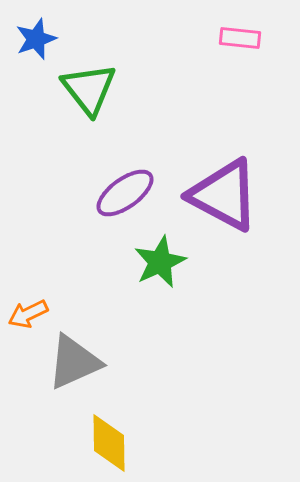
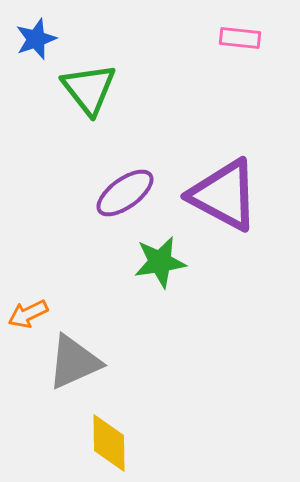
green star: rotated 16 degrees clockwise
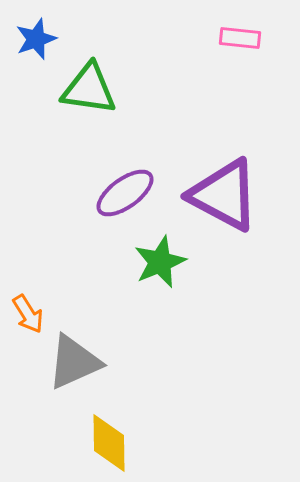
green triangle: rotated 44 degrees counterclockwise
green star: rotated 14 degrees counterclockwise
orange arrow: rotated 96 degrees counterclockwise
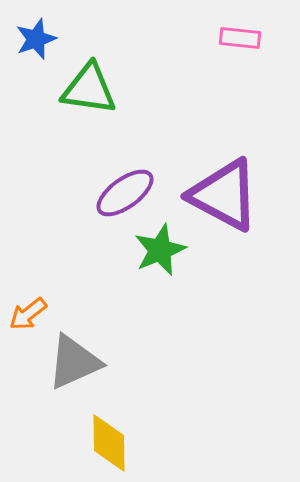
green star: moved 12 px up
orange arrow: rotated 84 degrees clockwise
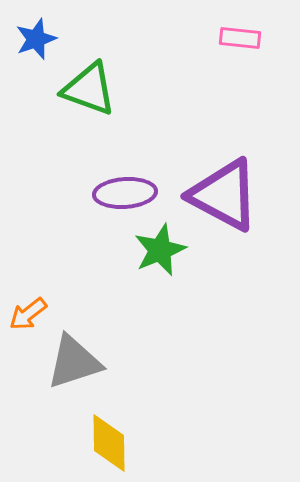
green triangle: rotated 12 degrees clockwise
purple ellipse: rotated 32 degrees clockwise
gray triangle: rotated 6 degrees clockwise
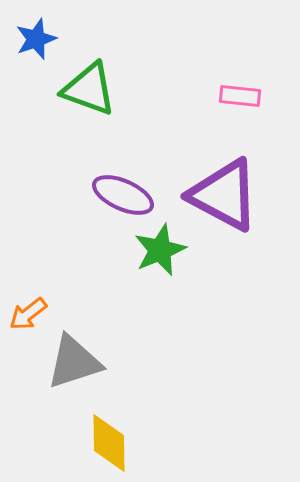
pink rectangle: moved 58 px down
purple ellipse: moved 2 px left, 2 px down; rotated 28 degrees clockwise
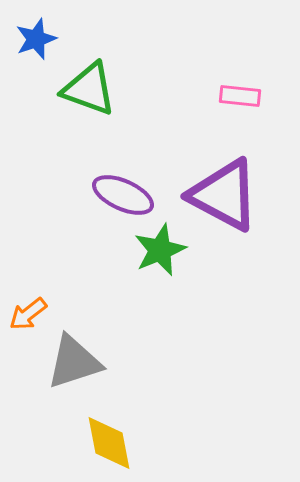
yellow diamond: rotated 10 degrees counterclockwise
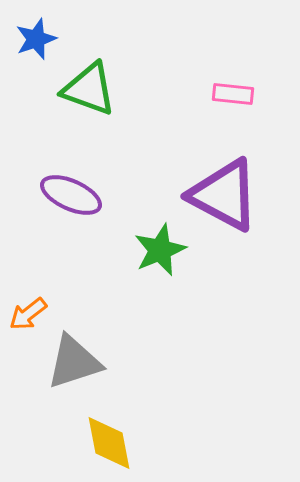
pink rectangle: moved 7 px left, 2 px up
purple ellipse: moved 52 px left
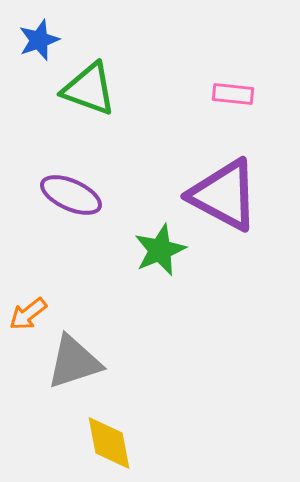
blue star: moved 3 px right, 1 px down
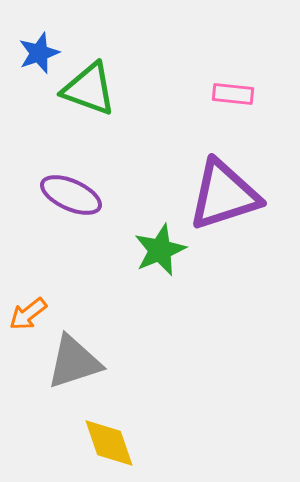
blue star: moved 13 px down
purple triangle: rotated 46 degrees counterclockwise
yellow diamond: rotated 8 degrees counterclockwise
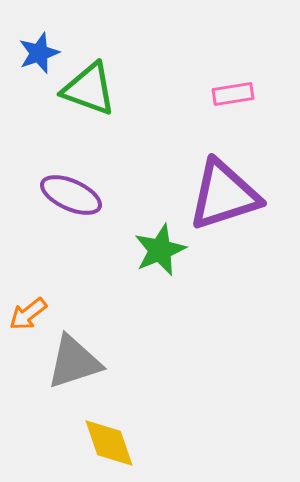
pink rectangle: rotated 15 degrees counterclockwise
